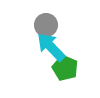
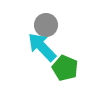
cyan arrow: moved 9 px left
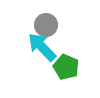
green pentagon: moved 1 px right, 1 px up
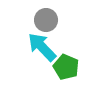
gray circle: moved 5 px up
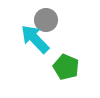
cyan arrow: moved 7 px left, 8 px up
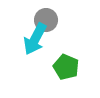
cyan arrow: rotated 108 degrees counterclockwise
